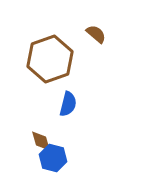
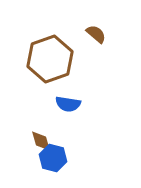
blue semicircle: rotated 85 degrees clockwise
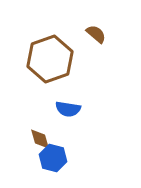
blue semicircle: moved 5 px down
brown diamond: moved 1 px left, 2 px up
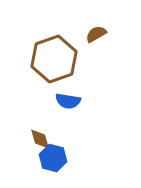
brown semicircle: rotated 70 degrees counterclockwise
brown hexagon: moved 4 px right
blue semicircle: moved 8 px up
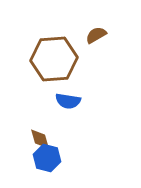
brown semicircle: moved 1 px down
brown hexagon: rotated 15 degrees clockwise
blue hexagon: moved 6 px left
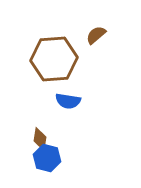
brown semicircle: rotated 10 degrees counterclockwise
brown diamond: rotated 25 degrees clockwise
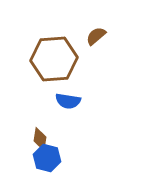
brown semicircle: moved 1 px down
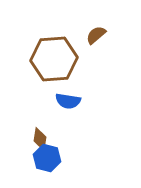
brown semicircle: moved 1 px up
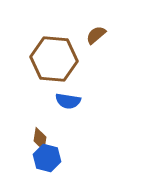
brown hexagon: rotated 9 degrees clockwise
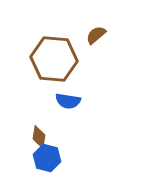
brown diamond: moved 1 px left, 2 px up
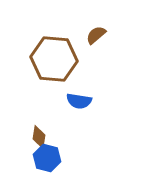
blue semicircle: moved 11 px right
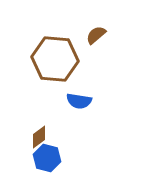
brown hexagon: moved 1 px right
brown diamond: rotated 45 degrees clockwise
